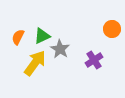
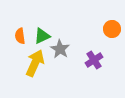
orange semicircle: moved 2 px right, 1 px up; rotated 35 degrees counterclockwise
yellow arrow: rotated 12 degrees counterclockwise
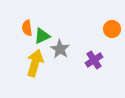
orange semicircle: moved 7 px right, 8 px up
yellow arrow: rotated 8 degrees counterclockwise
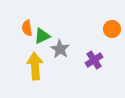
yellow arrow: moved 3 px down; rotated 20 degrees counterclockwise
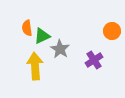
orange circle: moved 2 px down
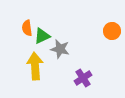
gray star: rotated 18 degrees counterclockwise
purple cross: moved 11 px left, 18 px down
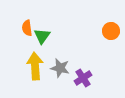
orange circle: moved 1 px left
green triangle: rotated 30 degrees counterclockwise
gray star: moved 19 px down
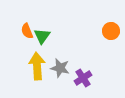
orange semicircle: moved 3 px down; rotated 14 degrees counterclockwise
yellow arrow: moved 2 px right
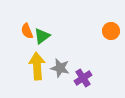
green triangle: rotated 18 degrees clockwise
